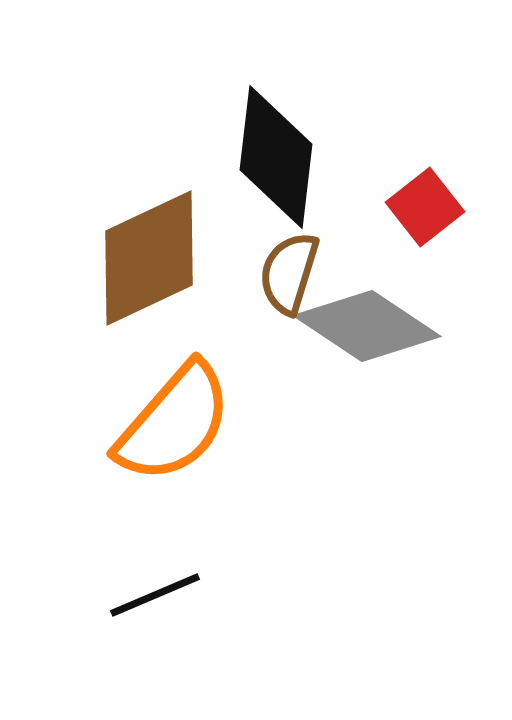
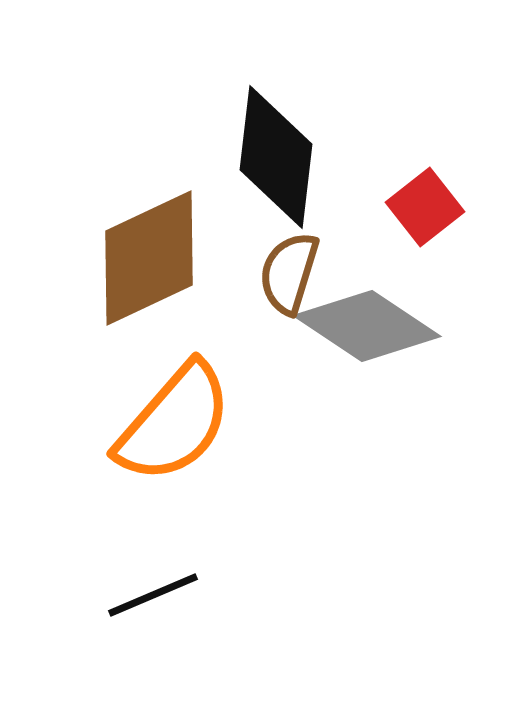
black line: moved 2 px left
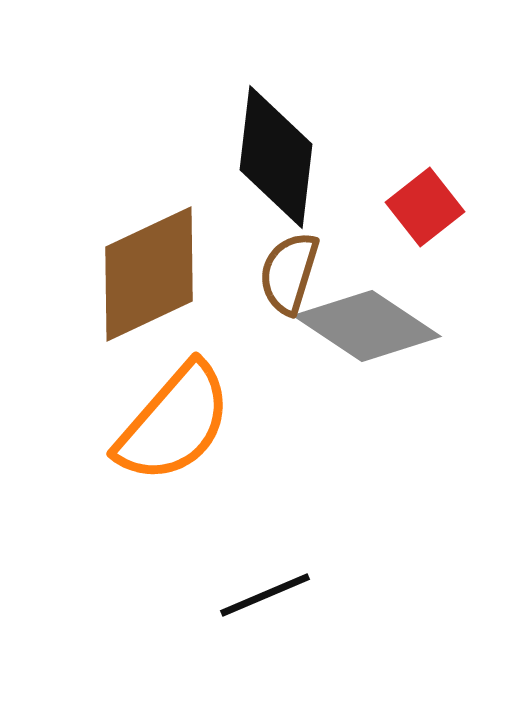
brown diamond: moved 16 px down
black line: moved 112 px right
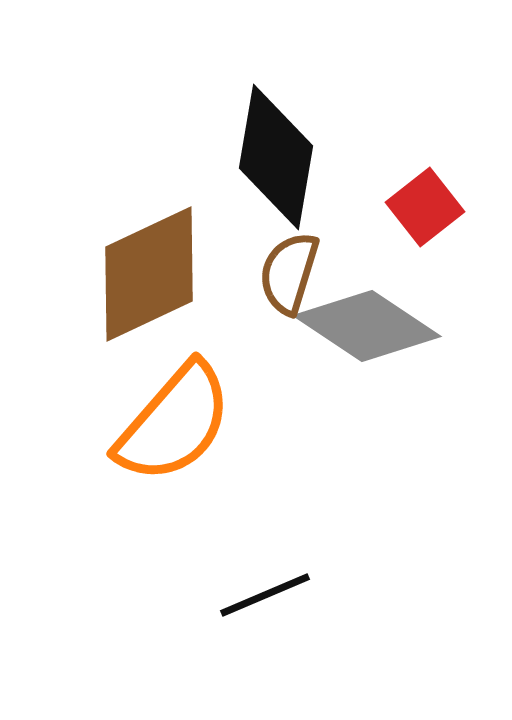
black diamond: rotated 3 degrees clockwise
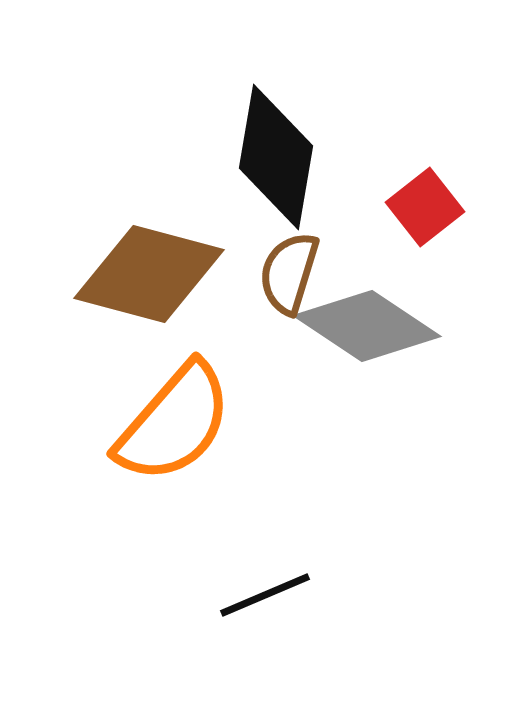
brown diamond: rotated 40 degrees clockwise
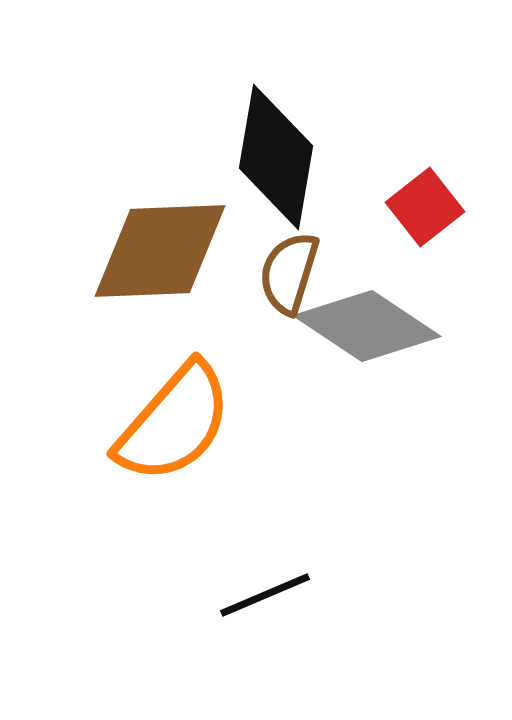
brown diamond: moved 11 px right, 23 px up; rotated 17 degrees counterclockwise
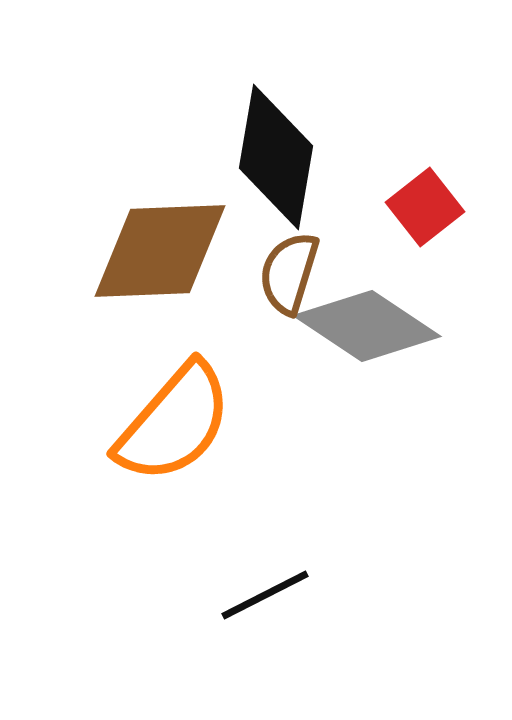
black line: rotated 4 degrees counterclockwise
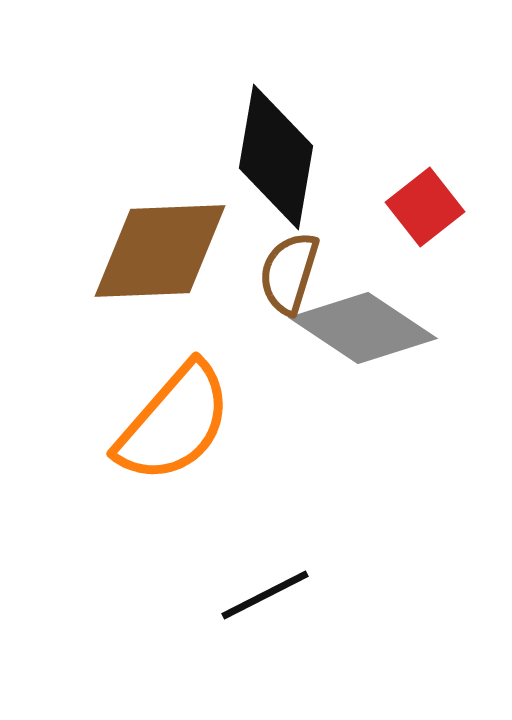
gray diamond: moved 4 px left, 2 px down
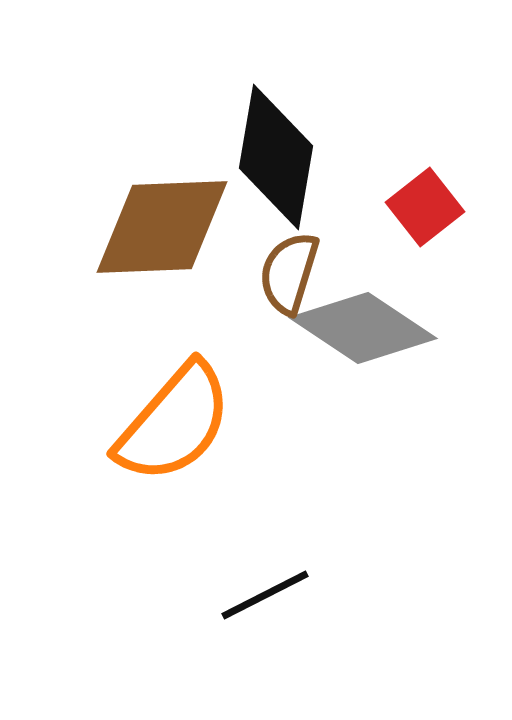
brown diamond: moved 2 px right, 24 px up
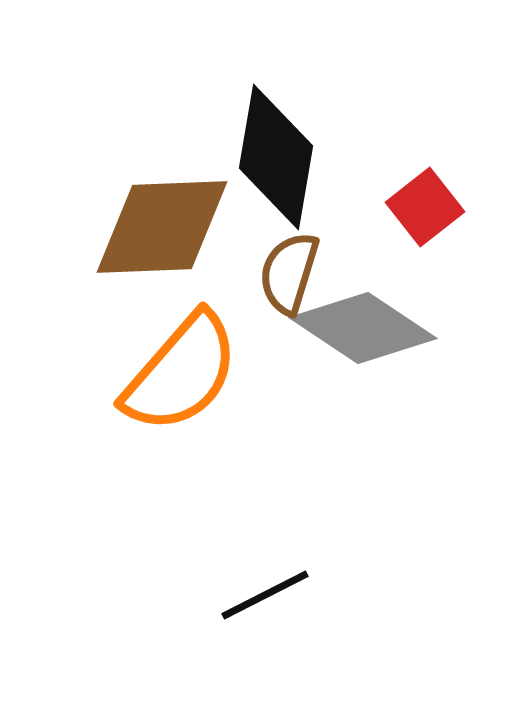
orange semicircle: moved 7 px right, 50 px up
